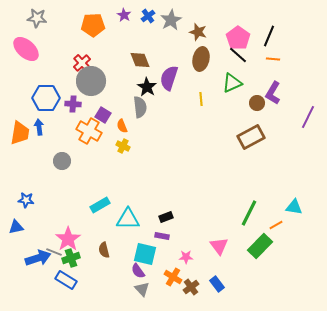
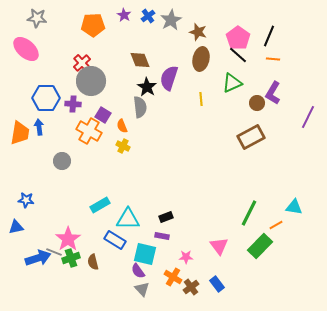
brown semicircle at (104, 250): moved 11 px left, 12 px down
blue rectangle at (66, 280): moved 49 px right, 40 px up
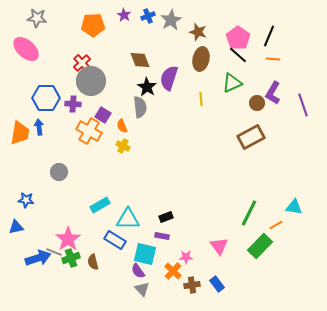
blue cross at (148, 16): rotated 16 degrees clockwise
purple line at (308, 117): moved 5 px left, 12 px up; rotated 45 degrees counterclockwise
gray circle at (62, 161): moved 3 px left, 11 px down
orange cross at (173, 277): moved 6 px up; rotated 12 degrees clockwise
brown cross at (191, 287): moved 1 px right, 2 px up; rotated 28 degrees clockwise
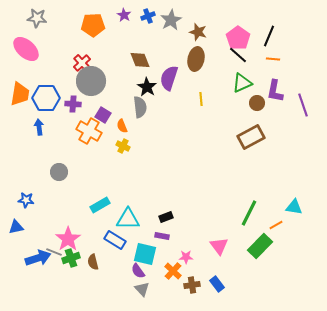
brown ellipse at (201, 59): moved 5 px left
green triangle at (232, 83): moved 10 px right
purple L-shape at (273, 93): moved 2 px right, 2 px up; rotated 20 degrees counterclockwise
orange trapezoid at (20, 133): moved 39 px up
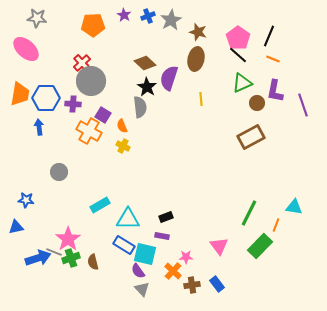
orange line at (273, 59): rotated 16 degrees clockwise
brown diamond at (140, 60): moved 5 px right, 3 px down; rotated 25 degrees counterclockwise
orange line at (276, 225): rotated 40 degrees counterclockwise
blue rectangle at (115, 240): moved 9 px right, 5 px down
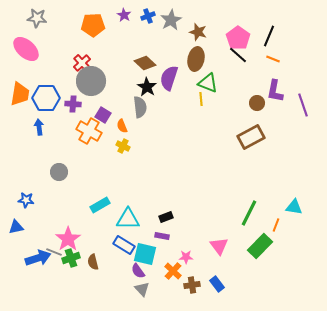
green triangle at (242, 83): moved 34 px left; rotated 45 degrees clockwise
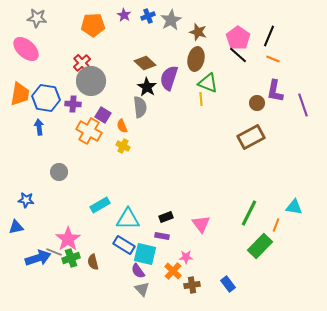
blue hexagon at (46, 98): rotated 8 degrees clockwise
pink triangle at (219, 246): moved 18 px left, 22 px up
blue rectangle at (217, 284): moved 11 px right
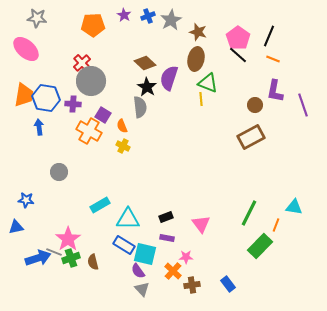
orange trapezoid at (20, 94): moved 4 px right, 1 px down
brown circle at (257, 103): moved 2 px left, 2 px down
purple rectangle at (162, 236): moved 5 px right, 2 px down
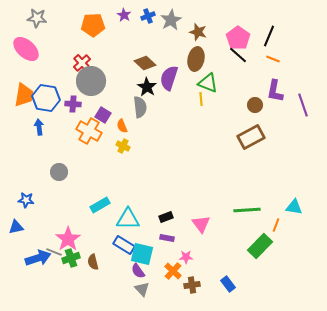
green line at (249, 213): moved 2 px left, 3 px up; rotated 60 degrees clockwise
cyan square at (145, 254): moved 3 px left
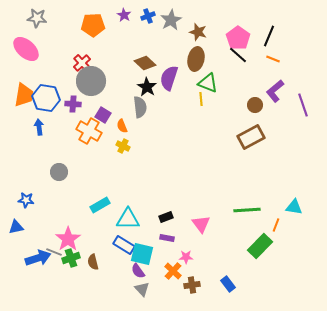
purple L-shape at (275, 91): rotated 40 degrees clockwise
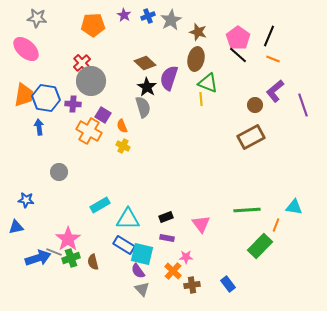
gray semicircle at (140, 107): moved 3 px right; rotated 10 degrees counterclockwise
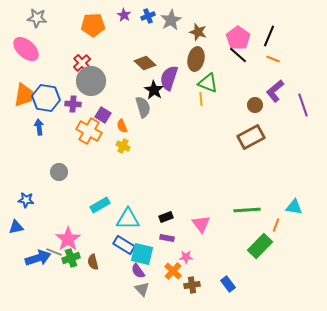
black star at (147, 87): moved 7 px right, 3 px down
